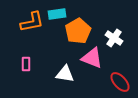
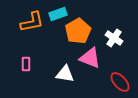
cyan rectangle: moved 1 px right; rotated 12 degrees counterclockwise
pink triangle: moved 2 px left
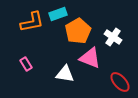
white cross: moved 1 px left, 1 px up
pink rectangle: rotated 32 degrees counterclockwise
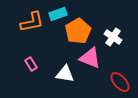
pink rectangle: moved 5 px right
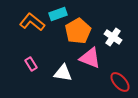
orange L-shape: rotated 130 degrees counterclockwise
white triangle: moved 2 px left, 1 px up
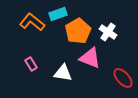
white cross: moved 5 px left, 5 px up
red ellipse: moved 3 px right, 4 px up
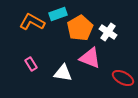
orange L-shape: rotated 10 degrees counterclockwise
orange pentagon: moved 2 px right, 3 px up
red ellipse: rotated 20 degrees counterclockwise
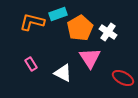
orange L-shape: rotated 15 degrees counterclockwise
pink triangle: rotated 35 degrees clockwise
white triangle: rotated 18 degrees clockwise
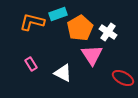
pink triangle: moved 2 px right, 3 px up
